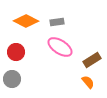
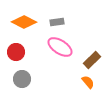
orange diamond: moved 2 px left, 1 px down
brown rectangle: rotated 12 degrees counterclockwise
gray circle: moved 10 px right
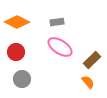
orange diamond: moved 7 px left
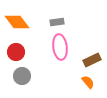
orange diamond: rotated 25 degrees clockwise
pink ellipse: rotated 50 degrees clockwise
brown rectangle: rotated 18 degrees clockwise
gray circle: moved 3 px up
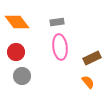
brown rectangle: moved 2 px up
